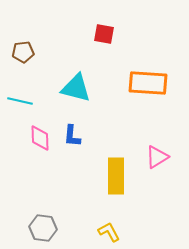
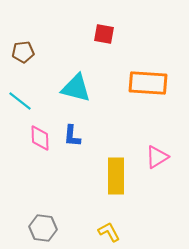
cyan line: rotated 25 degrees clockwise
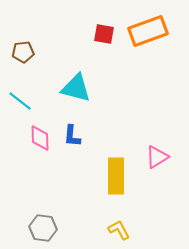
orange rectangle: moved 52 px up; rotated 24 degrees counterclockwise
yellow L-shape: moved 10 px right, 2 px up
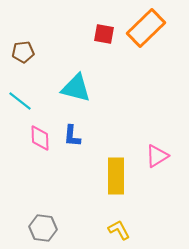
orange rectangle: moved 2 px left, 3 px up; rotated 24 degrees counterclockwise
pink triangle: moved 1 px up
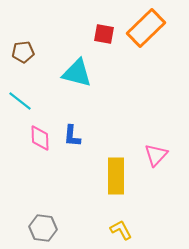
cyan triangle: moved 1 px right, 15 px up
pink triangle: moved 1 px left, 1 px up; rotated 15 degrees counterclockwise
yellow L-shape: moved 2 px right
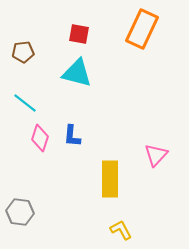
orange rectangle: moved 4 px left, 1 px down; rotated 21 degrees counterclockwise
red square: moved 25 px left
cyan line: moved 5 px right, 2 px down
pink diamond: rotated 20 degrees clockwise
yellow rectangle: moved 6 px left, 3 px down
gray hexagon: moved 23 px left, 16 px up
